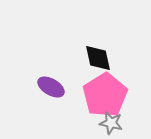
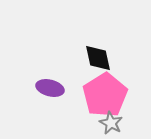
purple ellipse: moved 1 px left, 1 px down; rotated 16 degrees counterclockwise
gray star: rotated 15 degrees clockwise
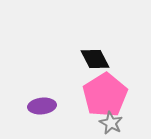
black diamond: moved 3 px left, 1 px down; rotated 16 degrees counterclockwise
purple ellipse: moved 8 px left, 18 px down; rotated 20 degrees counterclockwise
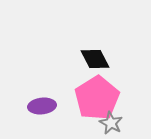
pink pentagon: moved 8 px left, 3 px down
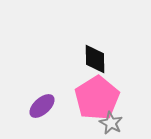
black diamond: rotated 28 degrees clockwise
purple ellipse: rotated 36 degrees counterclockwise
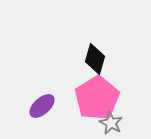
black diamond: rotated 16 degrees clockwise
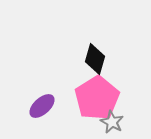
gray star: moved 1 px right, 1 px up
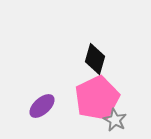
pink pentagon: rotated 6 degrees clockwise
gray star: moved 3 px right, 2 px up
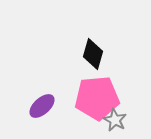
black diamond: moved 2 px left, 5 px up
pink pentagon: rotated 21 degrees clockwise
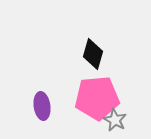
purple ellipse: rotated 56 degrees counterclockwise
